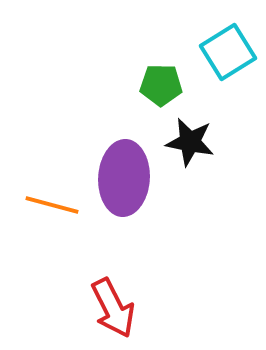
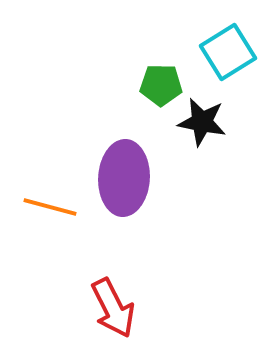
black star: moved 12 px right, 20 px up
orange line: moved 2 px left, 2 px down
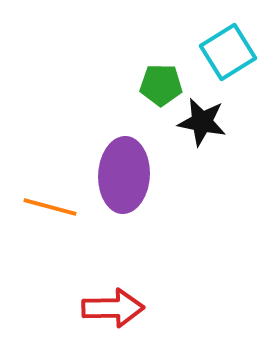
purple ellipse: moved 3 px up
red arrow: rotated 64 degrees counterclockwise
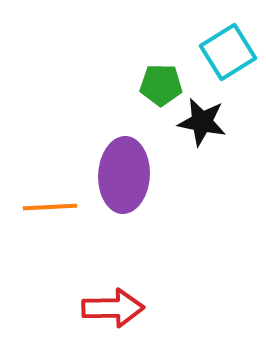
orange line: rotated 18 degrees counterclockwise
